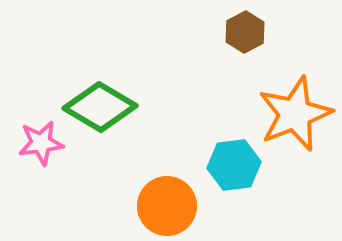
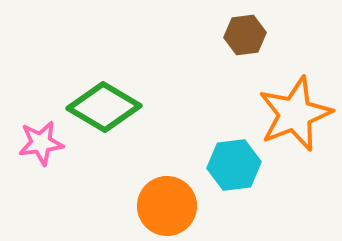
brown hexagon: moved 3 px down; rotated 21 degrees clockwise
green diamond: moved 4 px right
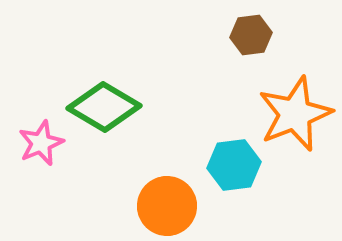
brown hexagon: moved 6 px right
pink star: rotated 15 degrees counterclockwise
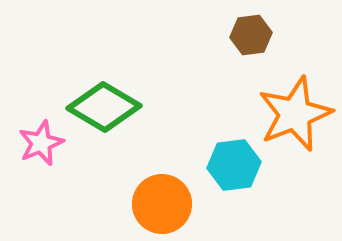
orange circle: moved 5 px left, 2 px up
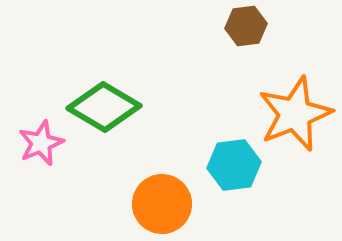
brown hexagon: moved 5 px left, 9 px up
